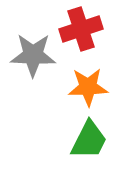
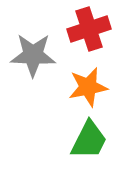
red cross: moved 8 px right
orange star: rotated 9 degrees counterclockwise
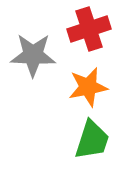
green trapezoid: moved 3 px right; rotated 9 degrees counterclockwise
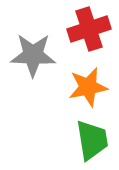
green trapezoid: rotated 27 degrees counterclockwise
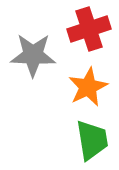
orange star: rotated 15 degrees counterclockwise
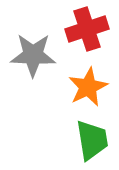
red cross: moved 2 px left
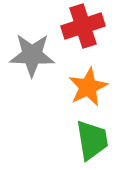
red cross: moved 4 px left, 3 px up
gray star: moved 1 px left
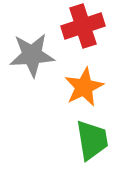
gray star: rotated 6 degrees counterclockwise
orange star: moved 4 px left
